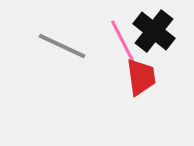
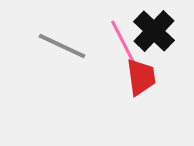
black cross: rotated 6 degrees clockwise
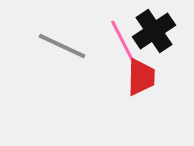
black cross: rotated 12 degrees clockwise
red trapezoid: rotated 9 degrees clockwise
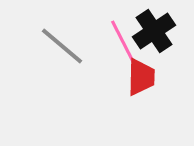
gray line: rotated 15 degrees clockwise
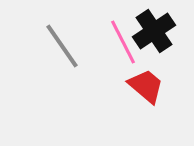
gray line: rotated 15 degrees clockwise
red trapezoid: moved 5 px right, 9 px down; rotated 51 degrees counterclockwise
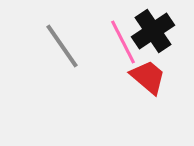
black cross: moved 1 px left
red trapezoid: moved 2 px right, 9 px up
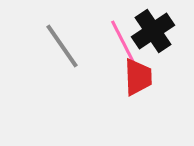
red trapezoid: moved 10 px left; rotated 48 degrees clockwise
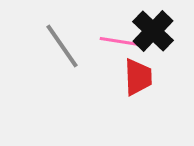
black cross: rotated 12 degrees counterclockwise
pink line: rotated 54 degrees counterclockwise
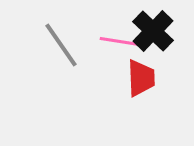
gray line: moved 1 px left, 1 px up
red trapezoid: moved 3 px right, 1 px down
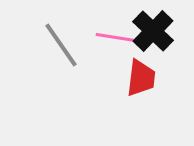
pink line: moved 4 px left, 4 px up
red trapezoid: rotated 9 degrees clockwise
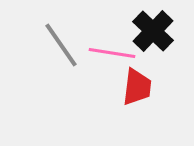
pink line: moved 7 px left, 15 px down
red trapezoid: moved 4 px left, 9 px down
